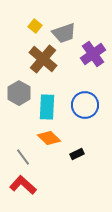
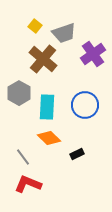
red L-shape: moved 5 px right, 1 px up; rotated 20 degrees counterclockwise
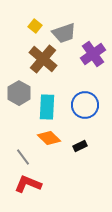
black rectangle: moved 3 px right, 8 px up
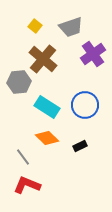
gray trapezoid: moved 7 px right, 6 px up
gray hexagon: moved 11 px up; rotated 25 degrees clockwise
cyan rectangle: rotated 60 degrees counterclockwise
orange diamond: moved 2 px left
red L-shape: moved 1 px left, 1 px down
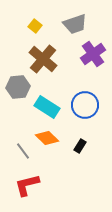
gray trapezoid: moved 4 px right, 3 px up
gray hexagon: moved 1 px left, 5 px down
black rectangle: rotated 32 degrees counterclockwise
gray line: moved 6 px up
red L-shape: rotated 36 degrees counterclockwise
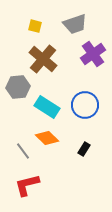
yellow square: rotated 24 degrees counterclockwise
black rectangle: moved 4 px right, 3 px down
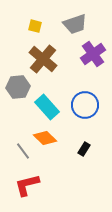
cyan rectangle: rotated 15 degrees clockwise
orange diamond: moved 2 px left
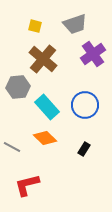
gray line: moved 11 px left, 4 px up; rotated 24 degrees counterclockwise
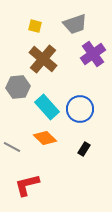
blue circle: moved 5 px left, 4 px down
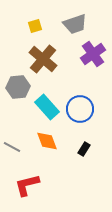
yellow square: rotated 32 degrees counterclockwise
orange diamond: moved 2 px right, 3 px down; rotated 25 degrees clockwise
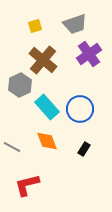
purple cross: moved 4 px left
brown cross: moved 1 px down
gray hexagon: moved 2 px right, 2 px up; rotated 20 degrees counterclockwise
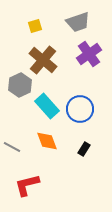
gray trapezoid: moved 3 px right, 2 px up
cyan rectangle: moved 1 px up
